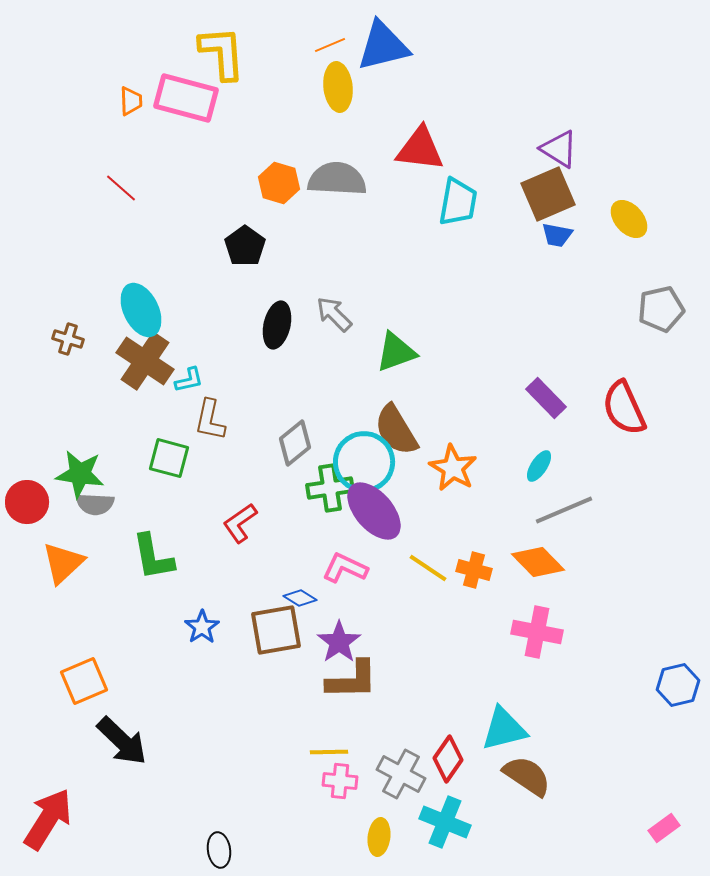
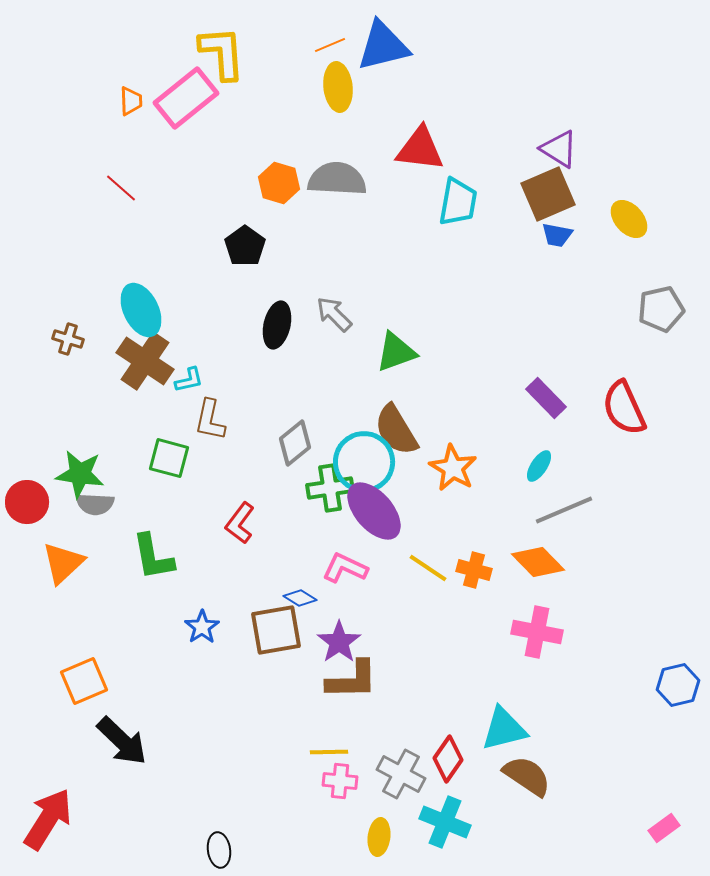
pink rectangle at (186, 98): rotated 54 degrees counterclockwise
red L-shape at (240, 523): rotated 18 degrees counterclockwise
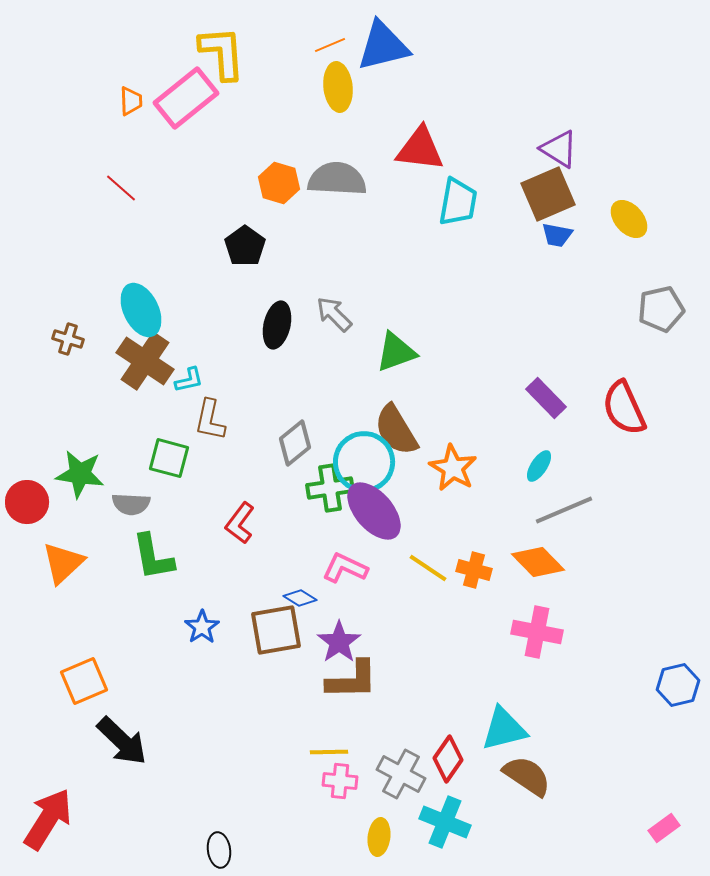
gray semicircle at (95, 504): moved 36 px right
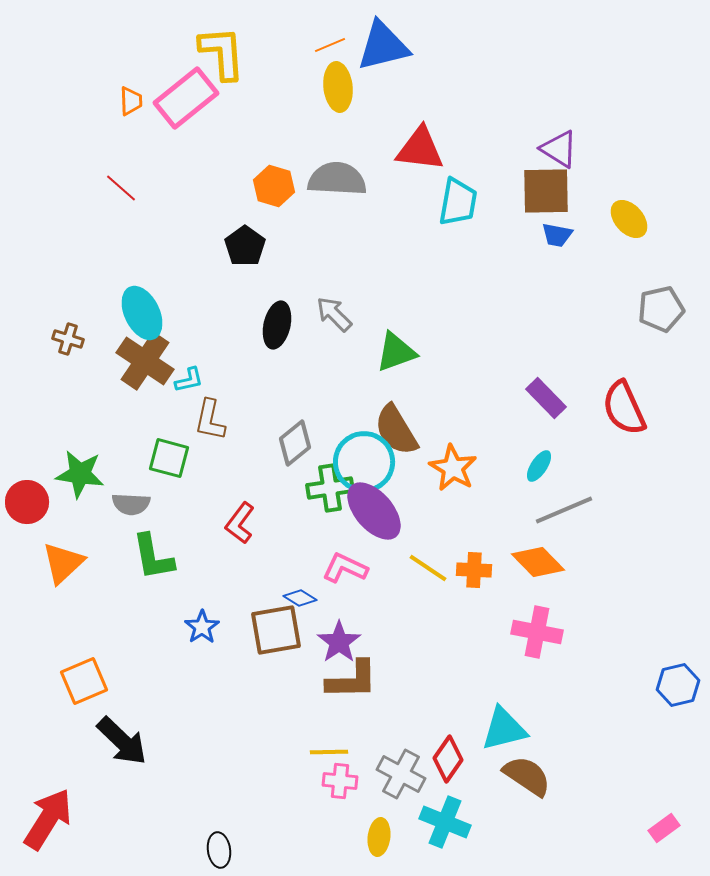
orange hexagon at (279, 183): moved 5 px left, 3 px down
brown square at (548, 194): moved 2 px left, 3 px up; rotated 22 degrees clockwise
cyan ellipse at (141, 310): moved 1 px right, 3 px down
orange cross at (474, 570): rotated 12 degrees counterclockwise
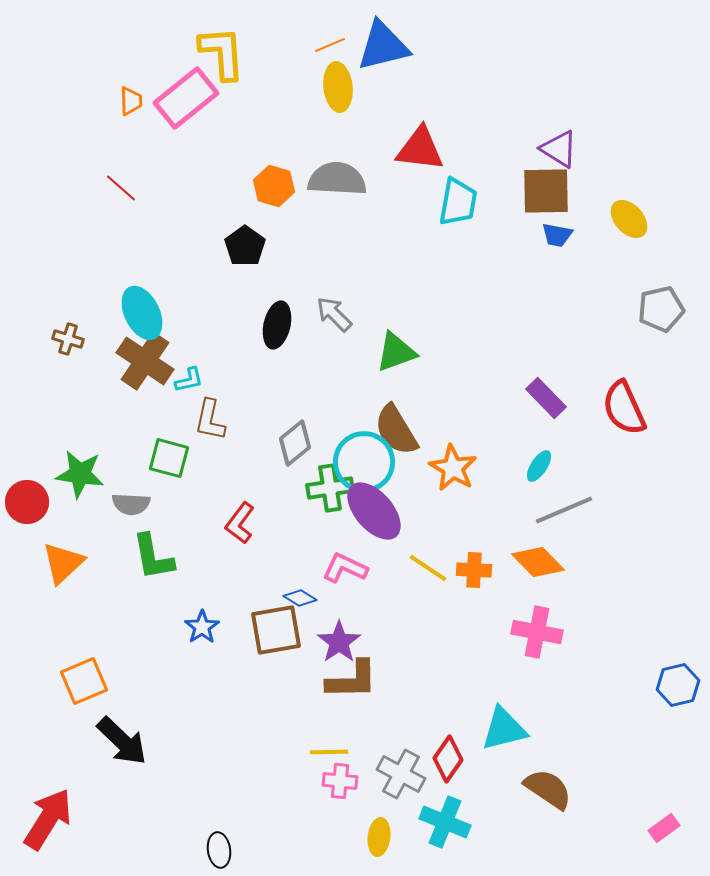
brown semicircle at (527, 776): moved 21 px right, 13 px down
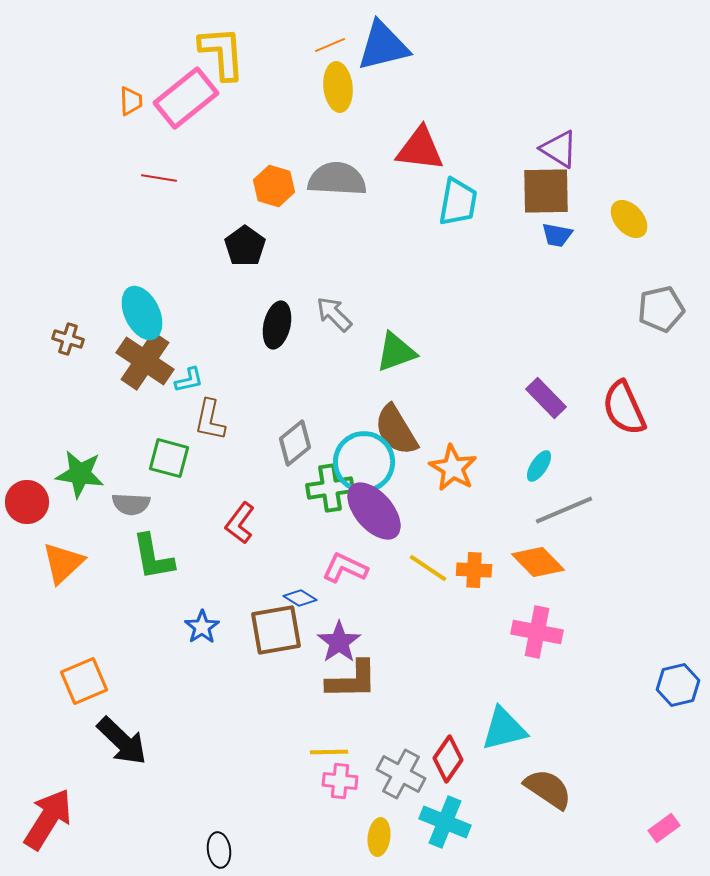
red line at (121, 188): moved 38 px right, 10 px up; rotated 32 degrees counterclockwise
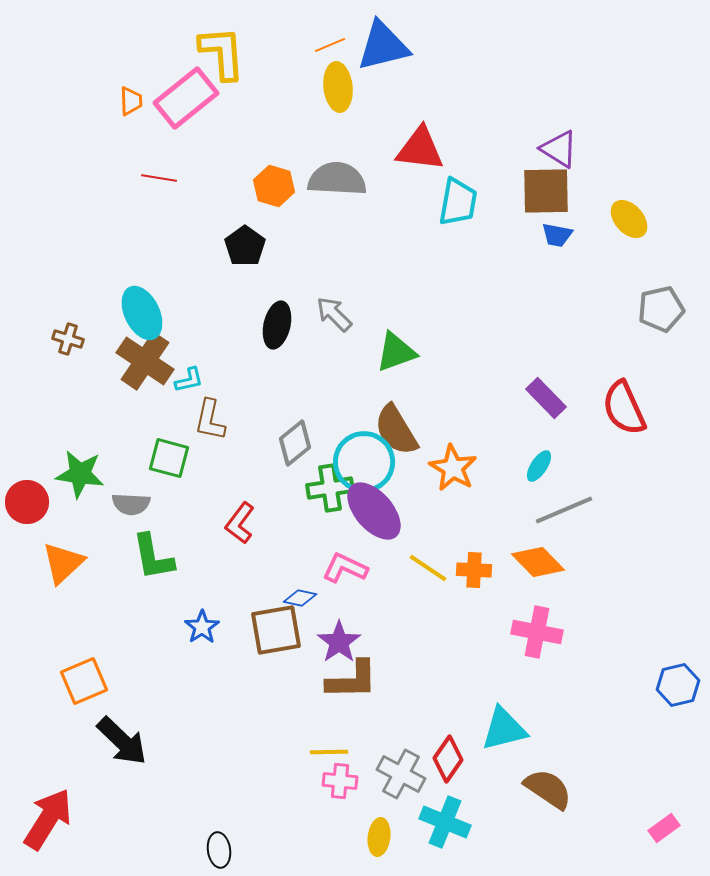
blue diamond at (300, 598): rotated 20 degrees counterclockwise
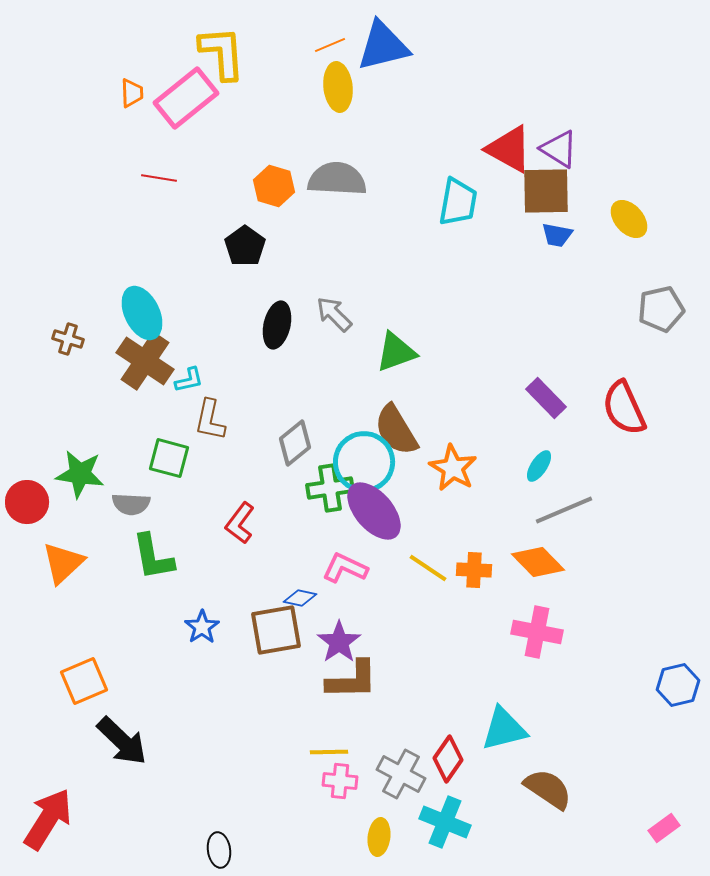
orange trapezoid at (131, 101): moved 1 px right, 8 px up
red triangle at (420, 149): moved 89 px right; rotated 22 degrees clockwise
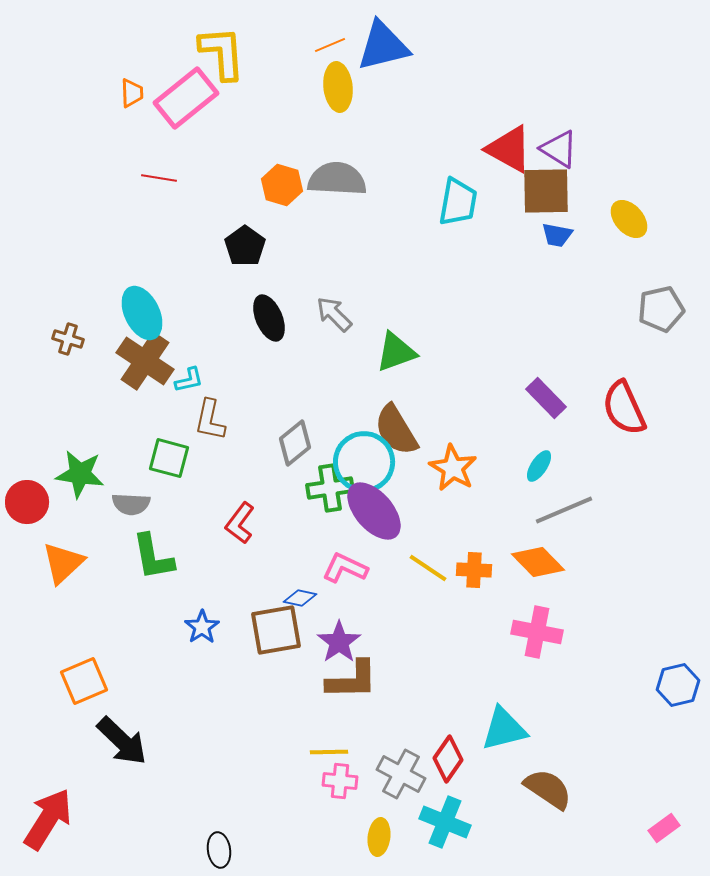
orange hexagon at (274, 186): moved 8 px right, 1 px up
black ellipse at (277, 325): moved 8 px left, 7 px up; rotated 36 degrees counterclockwise
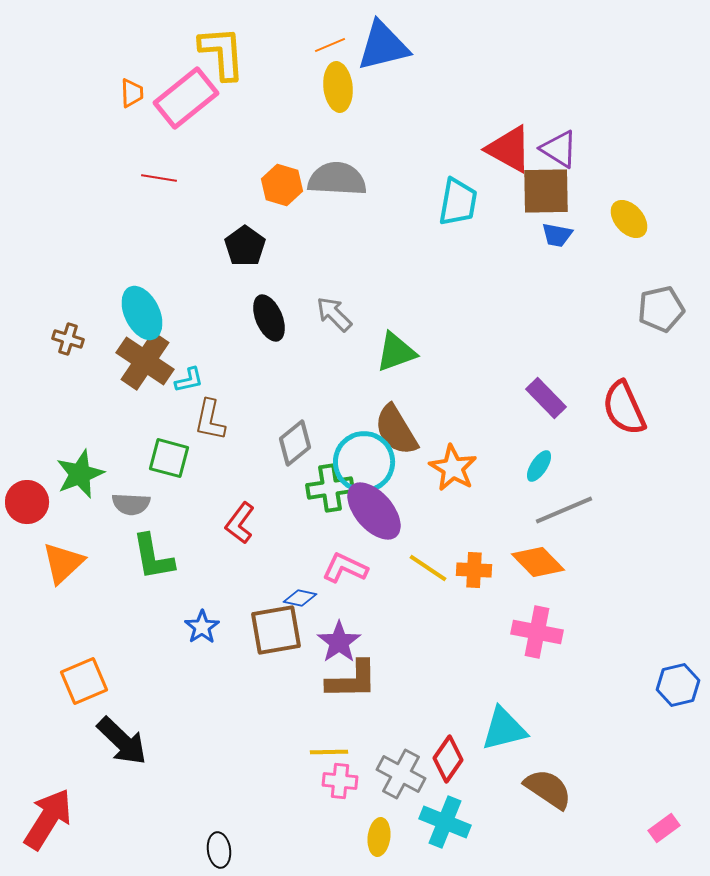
green star at (80, 474): rotated 30 degrees counterclockwise
